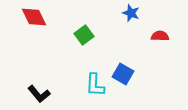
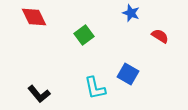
red semicircle: rotated 30 degrees clockwise
blue square: moved 5 px right
cyan L-shape: moved 3 px down; rotated 15 degrees counterclockwise
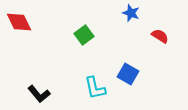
red diamond: moved 15 px left, 5 px down
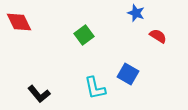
blue star: moved 5 px right
red semicircle: moved 2 px left
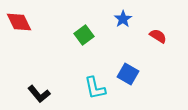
blue star: moved 13 px left, 6 px down; rotated 18 degrees clockwise
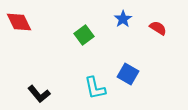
red semicircle: moved 8 px up
